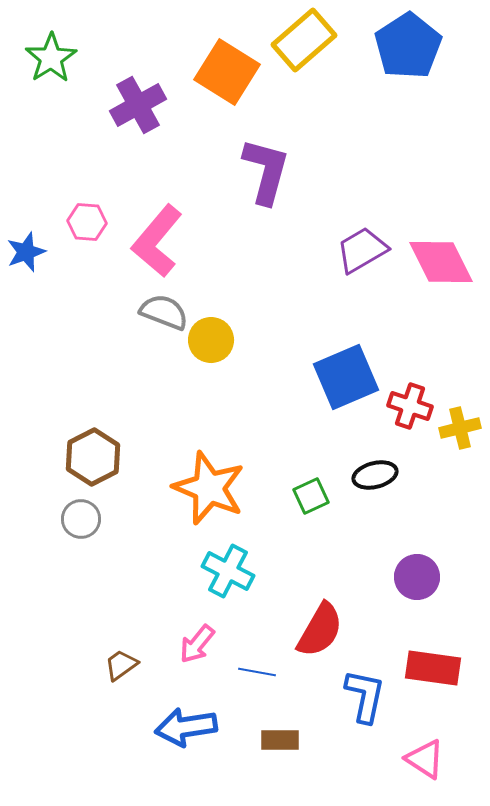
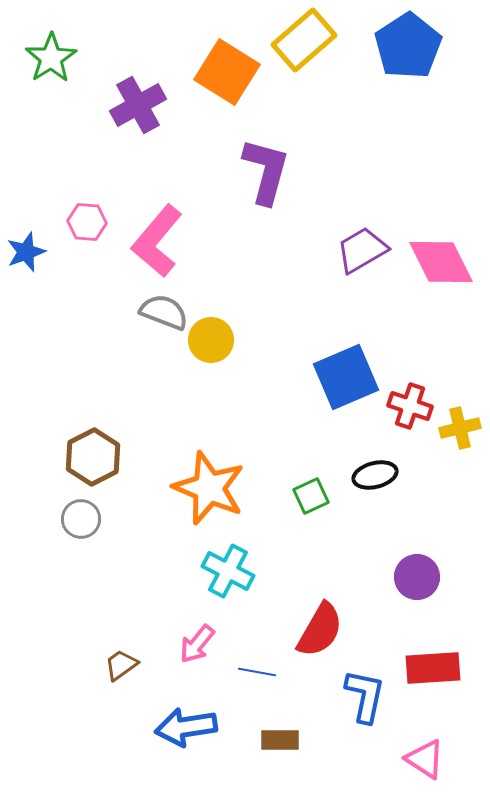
red rectangle: rotated 12 degrees counterclockwise
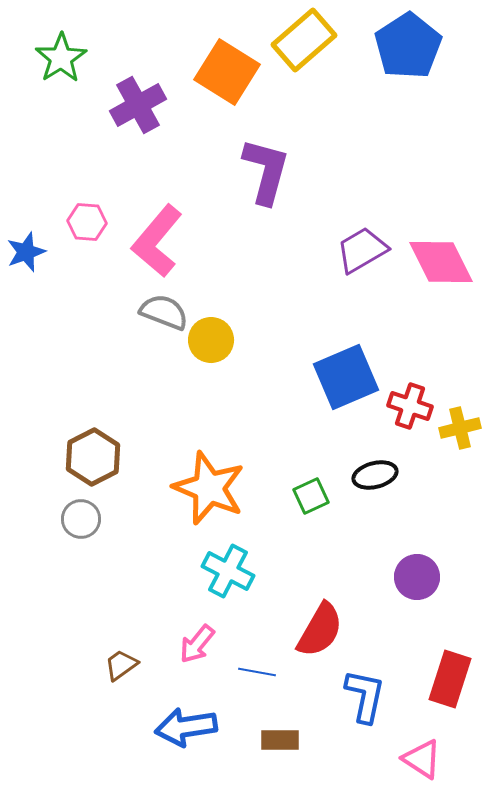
green star: moved 10 px right
red rectangle: moved 17 px right, 11 px down; rotated 68 degrees counterclockwise
pink triangle: moved 3 px left
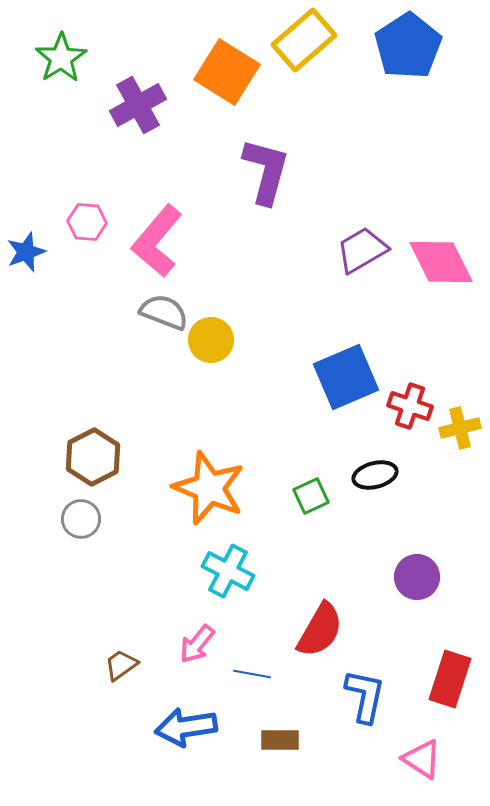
blue line: moved 5 px left, 2 px down
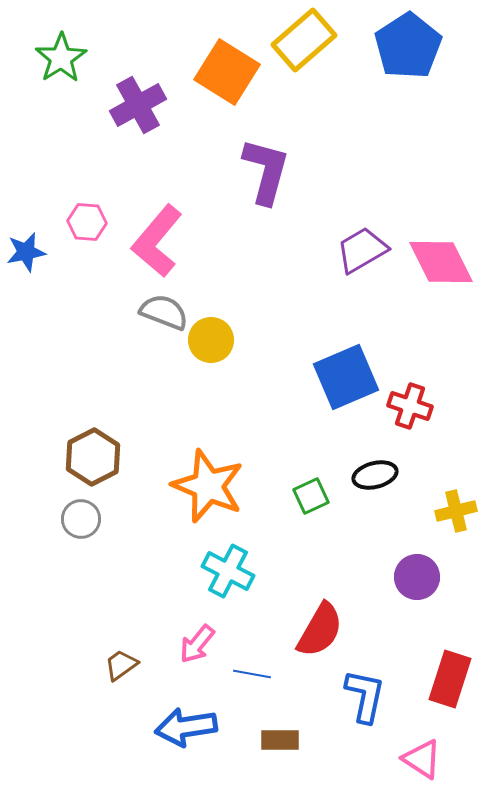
blue star: rotated 9 degrees clockwise
yellow cross: moved 4 px left, 83 px down
orange star: moved 1 px left, 2 px up
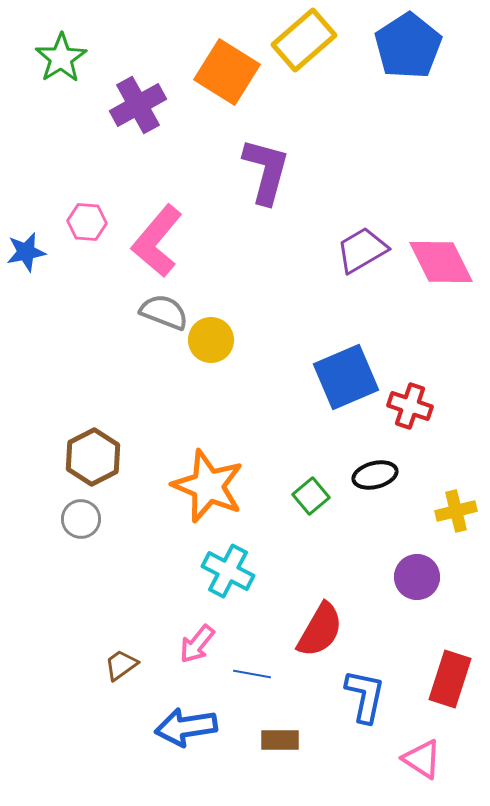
green square: rotated 15 degrees counterclockwise
